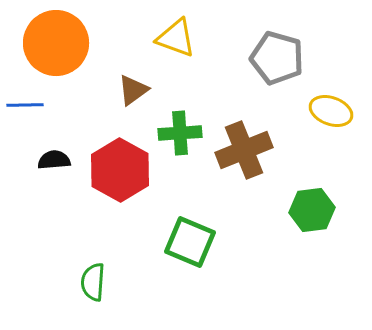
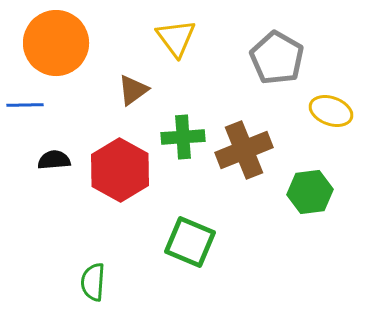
yellow triangle: rotated 33 degrees clockwise
gray pentagon: rotated 14 degrees clockwise
green cross: moved 3 px right, 4 px down
green hexagon: moved 2 px left, 18 px up
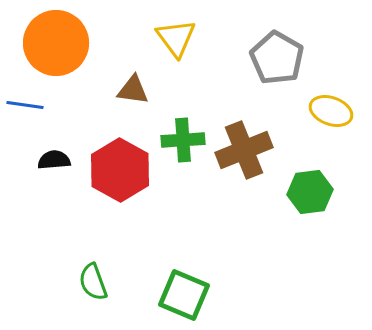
brown triangle: rotated 44 degrees clockwise
blue line: rotated 9 degrees clockwise
green cross: moved 3 px down
green square: moved 6 px left, 53 px down
green semicircle: rotated 24 degrees counterclockwise
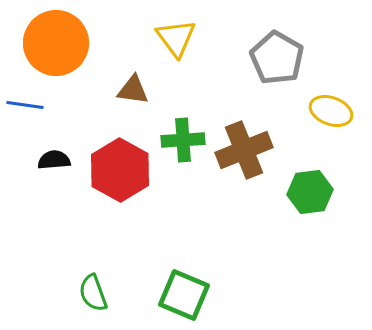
green semicircle: moved 11 px down
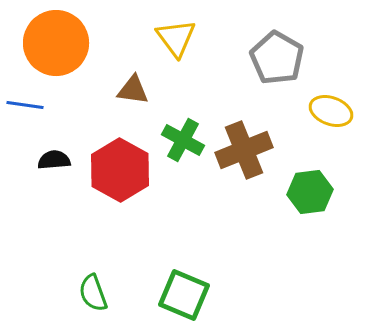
green cross: rotated 33 degrees clockwise
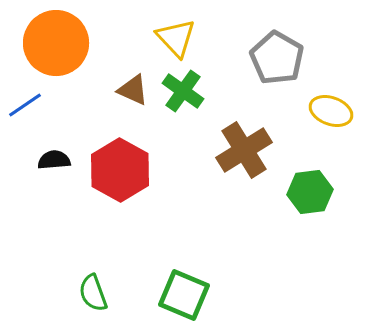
yellow triangle: rotated 6 degrees counterclockwise
brown triangle: rotated 16 degrees clockwise
blue line: rotated 42 degrees counterclockwise
green cross: moved 49 px up; rotated 6 degrees clockwise
brown cross: rotated 10 degrees counterclockwise
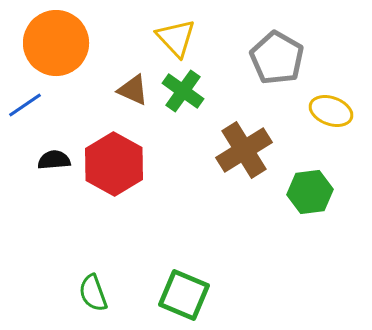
red hexagon: moved 6 px left, 6 px up
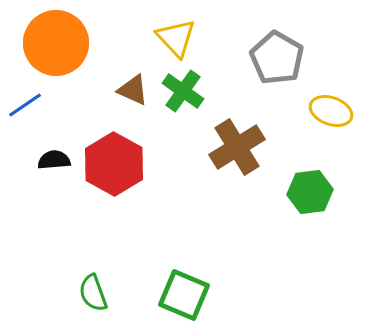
brown cross: moved 7 px left, 3 px up
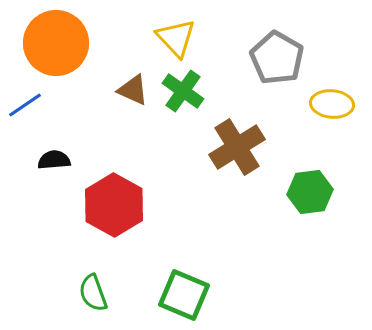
yellow ellipse: moved 1 px right, 7 px up; rotated 15 degrees counterclockwise
red hexagon: moved 41 px down
